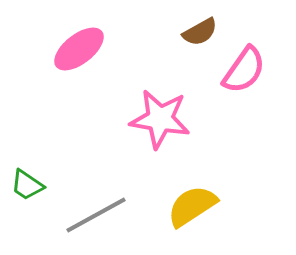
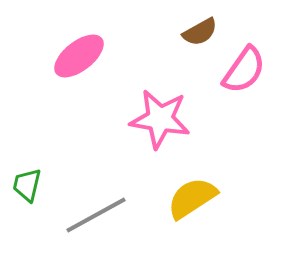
pink ellipse: moved 7 px down
green trapezoid: rotated 69 degrees clockwise
yellow semicircle: moved 8 px up
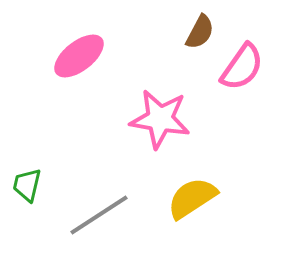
brown semicircle: rotated 33 degrees counterclockwise
pink semicircle: moved 2 px left, 3 px up
gray line: moved 3 px right; rotated 4 degrees counterclockwise
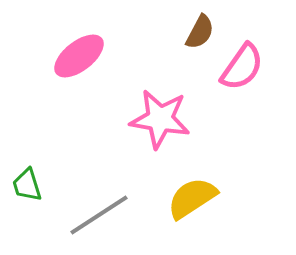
green trapezoid: rotated 30 degrees counterclockwise
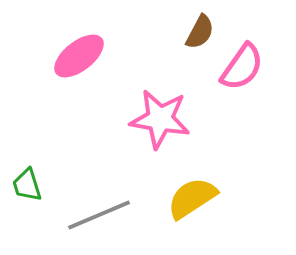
gray line: rotated 10 degrees clockwise
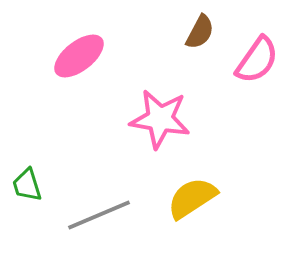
pink semicircle: moved 15 px right, 7 px up
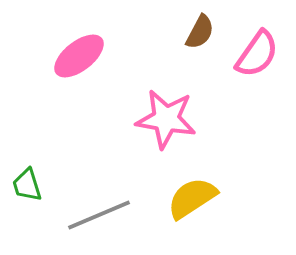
pink semicircle: moved 6 px up
pink star: moved 6 px right
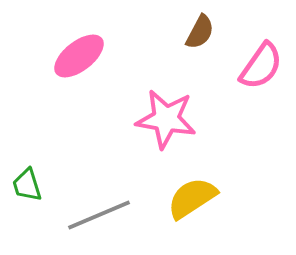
pink semicircle: moved 4 px right, 12 px down
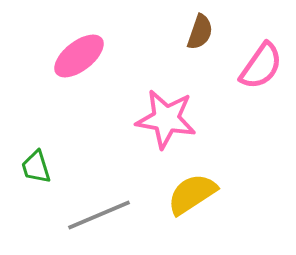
brown semicircle: rotated 9 degrees counterclockwise
green trapezoid: moved 9 px right, 18 px up
yellow semicircle: moved 4 px up
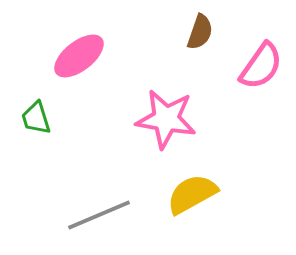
green trapezoid: moved 49 px up
yellow semicircle: rotated 4 degrees clockwise
